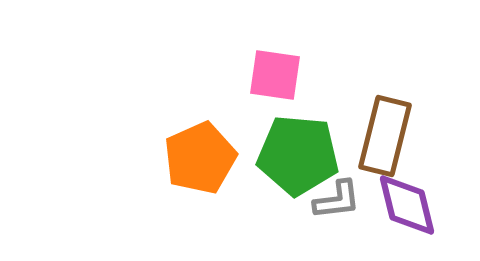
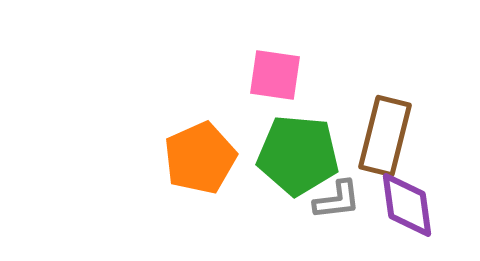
purple diamond: rotated 6 degrees clockwise
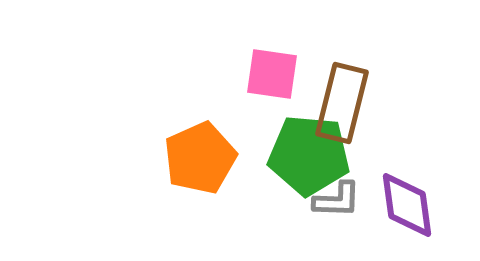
pink square: moved 3 px left, 1 px up
brown rectangle: moved 43 px left, 33 px up
green pentagon: moved 11 px right
gray L-shape: rotated 9 degrees clockwise
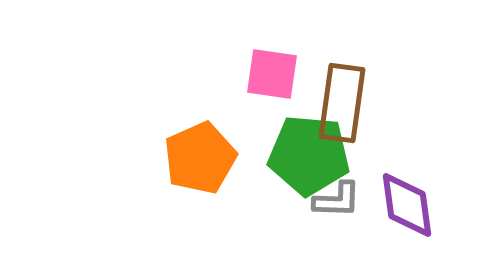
brown rectangle: rotated 6 degrees counterclockwise
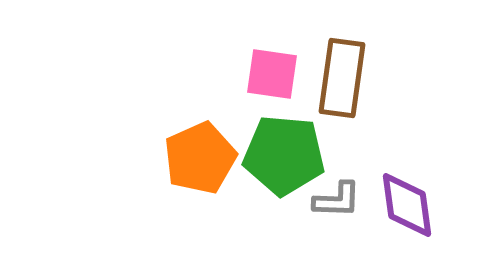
brown rectangle: moved 25 px up
green pentagon: moved 25 px left
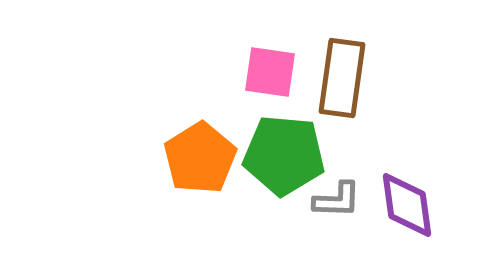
pink square: moved 2 px left, 2 px up
orange pentagon: rotated 8 degrees counterclockwise
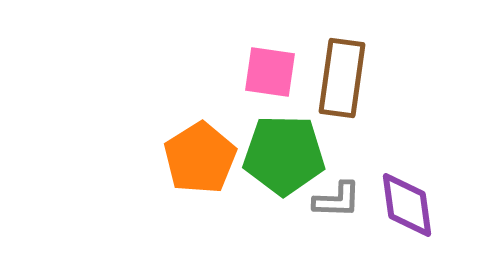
green pentagon: rotated 4 degrees counterclockwise
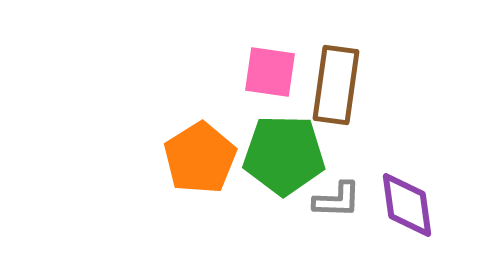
brown rectangle: moved 6 px left, 7 px down
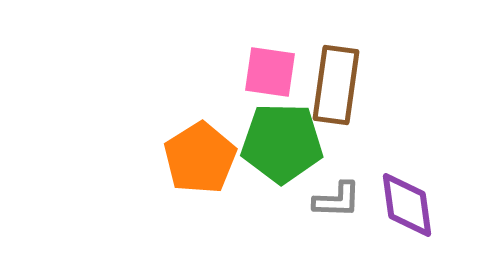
green pentagon: moved 2 px left, 12 px up
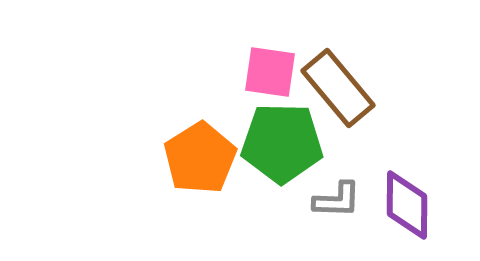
brown rectangle: moved 2 px right, 3 px down; rotated 48 degrees counterclockwise
purple diamond: rotated 8 degrees clockwise
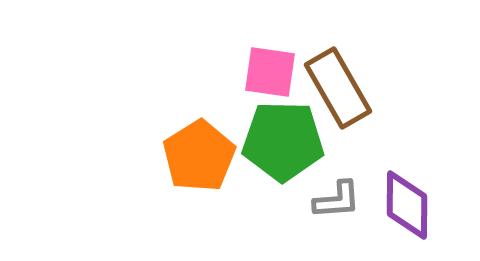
brown rectangle: rotated 10 degrees clockwise
green pentagon: moved 1 px right, 2 px up
orange pentagon: moved 1 px left, 2 px up
gray L-shape: rotated 6 degrees counterclockwise
